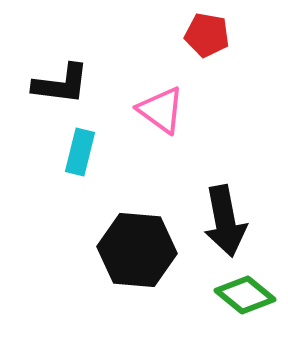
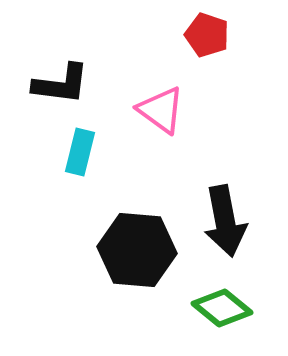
red pentagon: rotated 9 degrees clockwise
green diamond: moved 23 px left, 13 px down
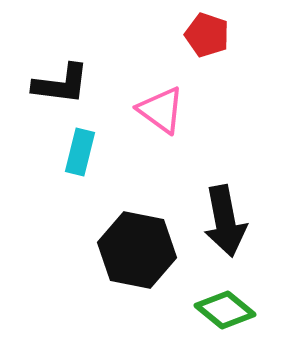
black hexagon: rotated 6 degrees clockwise
green diamond: moved 3 px right, 2 px down
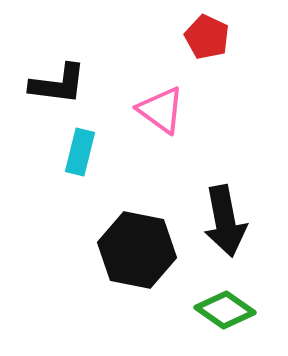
red pentagon: moved 2 px down; rotated 6 degrees clockwise
black L-shape: moved 3 px left
green diamond: rotated 4 degrees counterclockwise
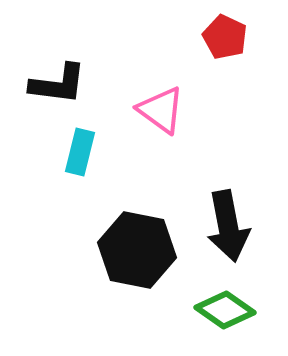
red pentagon: moved 18 px right
black arrow: moved 3 px right, 5 px down
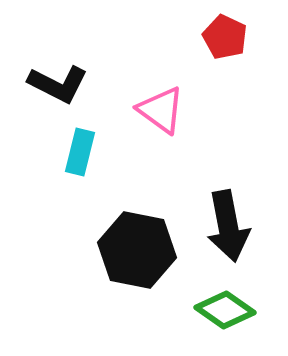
black L-shape: rotated 20 degrees clockwise
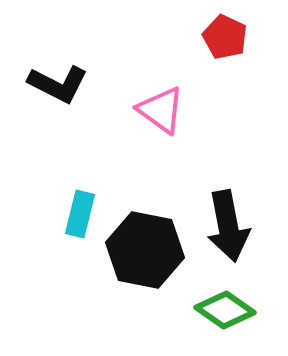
cyan rectangle: moved 62 px down
black hexagon: moved 8 px right
